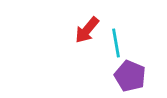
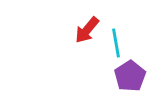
purple pentagon: rotated 16 degrees clockwise
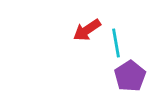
red arrow: rotated 16 degrees clockwise
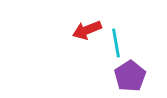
red arrow: rotated 12 degrees clockwise
